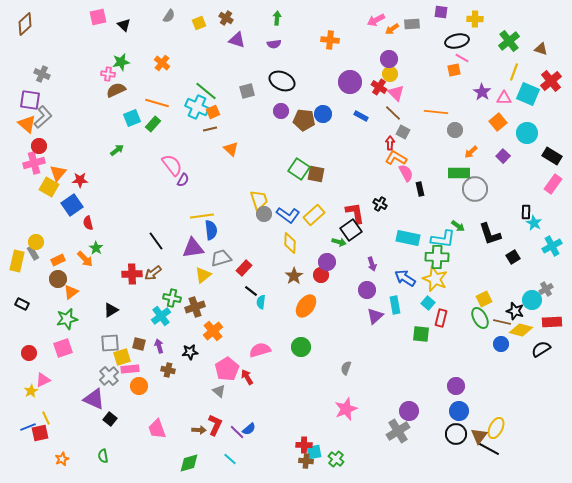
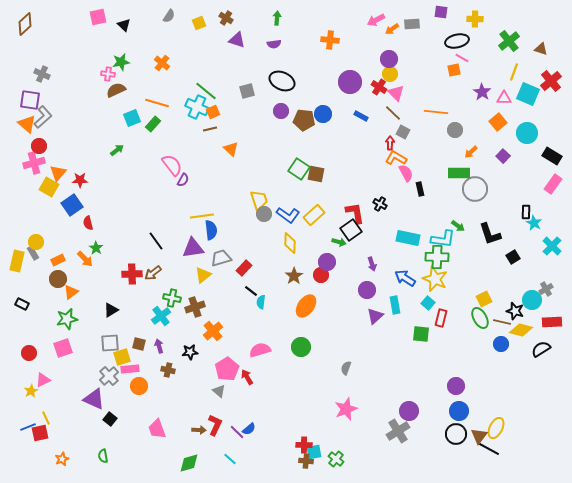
cyan cross at (552, 246): rotated 18 degrees counterclockwise
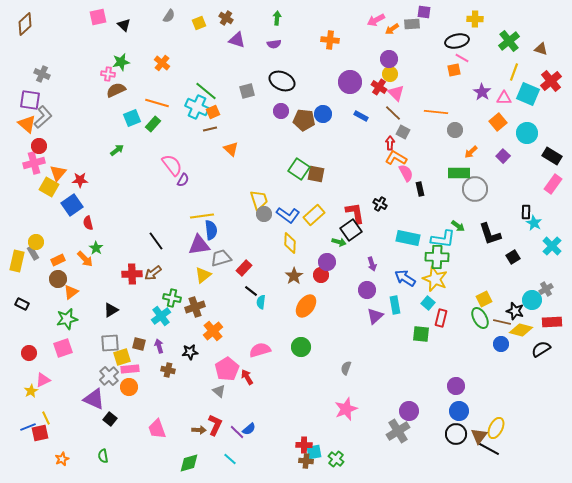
purple square at (441, 12): moved 17 px left
purple triangle at (193, 248): moved 6 px right, 3 px up
orange circle at (139, 386): moved 10 px left, 1 px down
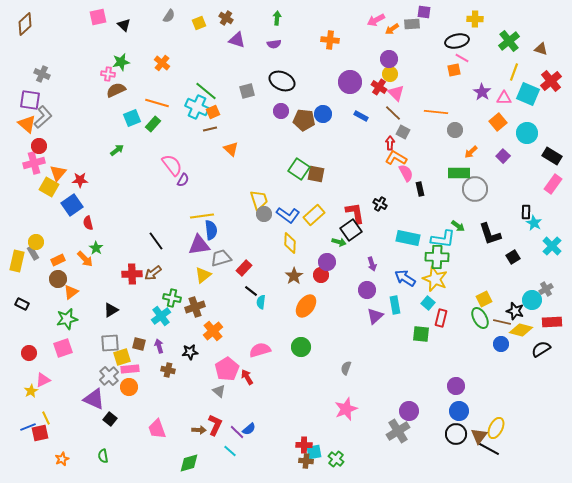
cyan line at (230, 459): moved 8 px up
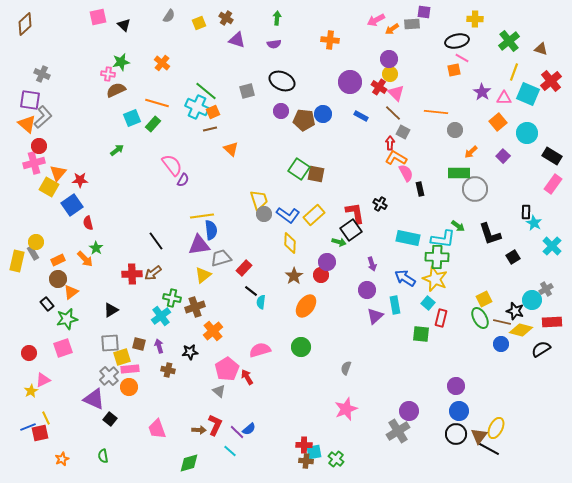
black rectangle at (22, 304): moved 25 px right; rotated 24 degrees clockwise
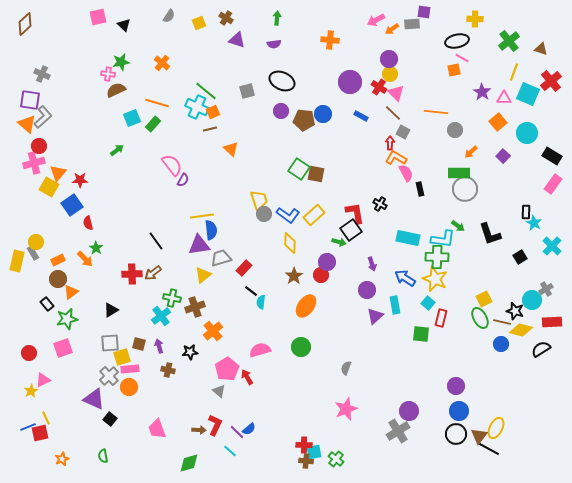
gray circle at (475, 189): moved 10 px left
black square at (513, 257): moved 7 px right
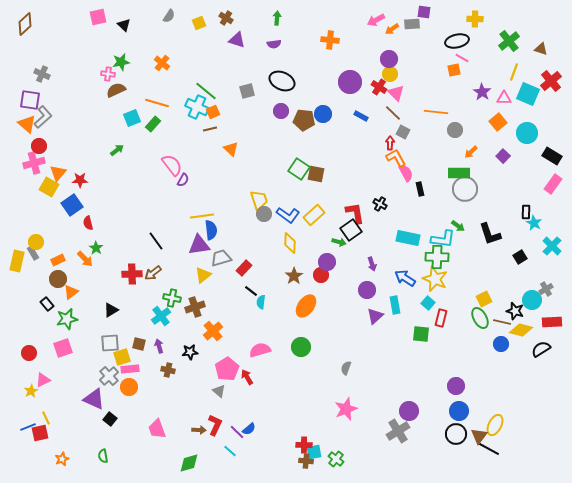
orange L-shape at (396, 158): rotated 30 degrees clockwise
yellow ellipse at (496, 428): moved 1 px left, 3 px up
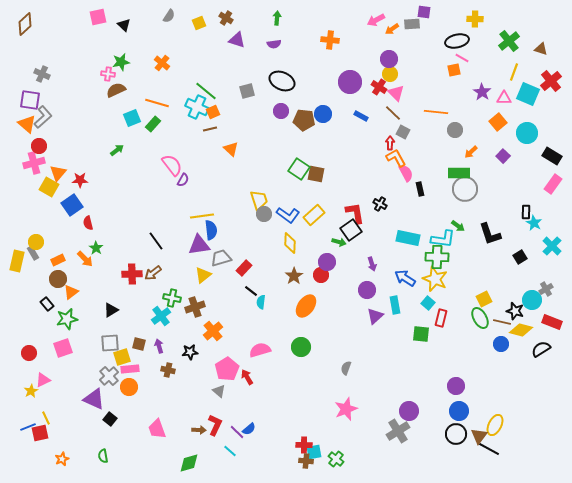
red rectangle at (552, 322): rotated 24 degrees clockwise
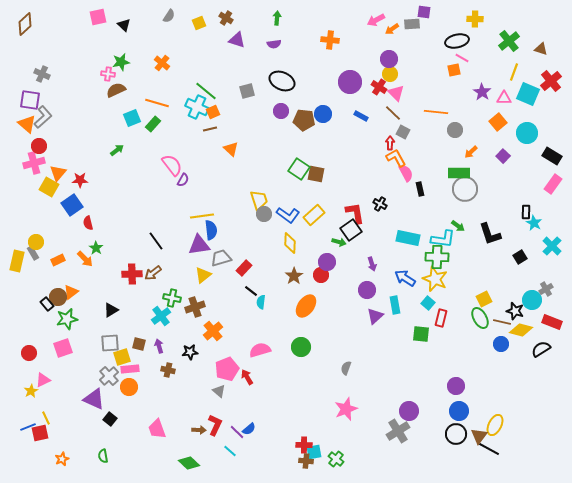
brown circle at (58, 279): moved 18 px down
pink pentagon at (227, 369): rotated 10 degrees clockwise
green diamond at (189, 463): rotated 60 degrees clockwise
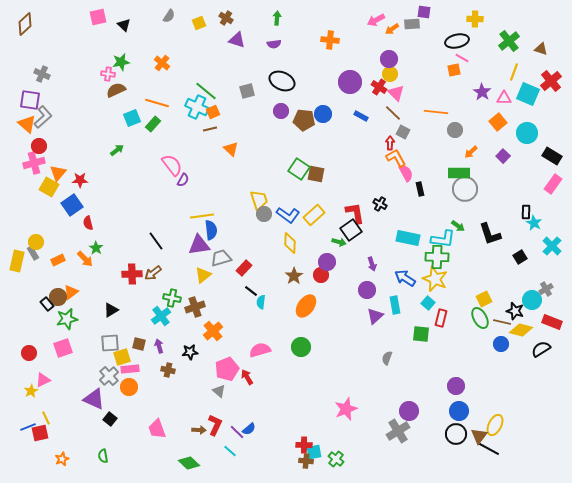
gray semicircle at (346, 368): moved 41 px right, 10 px up
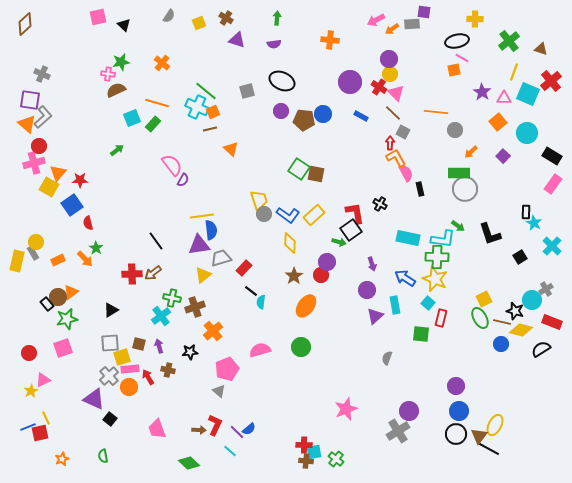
red arrow at (247, 377): moved 99 px left
